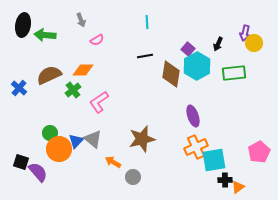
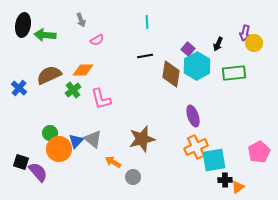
pink L-shape: moved 2 px right, 3 px up; rotated 70 degrees counterclockwise
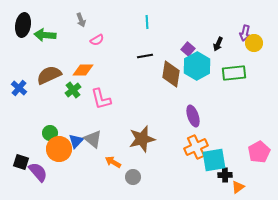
black cross: moved 5 px up
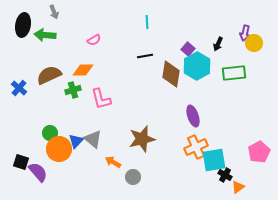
gray arrow: moved 27 px left, 8 px up
pink semicircle: moved 3 px left
green cross: rotated 21 degrees clockwise
black cross: rotated 32 degrees clockwise
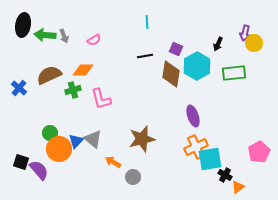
gray arrow: moved 10 px right, 24 px down
purple square: moved 12 px left; rotated 16 degrees counterclockwise
cyan square: moved 4 px left, 1 px up
purple semicircle: moved 1 px right, 2 px up
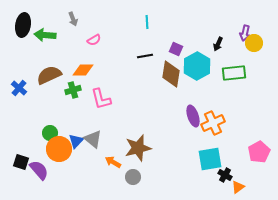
gray arrow: moved 9 px right, 17 px up
brown star: moved 4 px left, 9 px down
orange cross: moved 17 px right, 24 px up
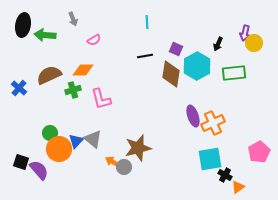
gray circle: moved 9 px left, 10 px up
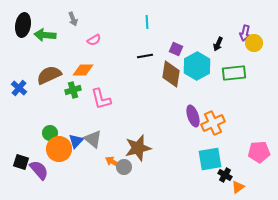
pink pentagon: rotated 25 degrees clockwise
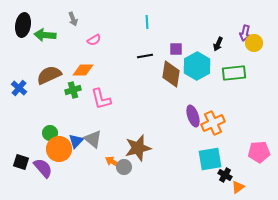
purple square: rotated 24 degrees counterclockwise
purple semicircle: moved 4 px right, 2 px up
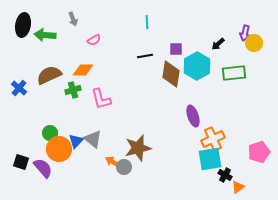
black arrow: rotated 24 degrees clockwise
orange cross: moved 16 px down
pink pentagon: rotated 15 degrees counterclockwise
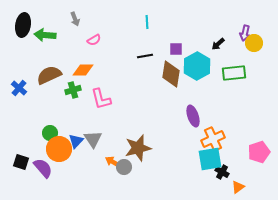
gray arrow: moved 2 px right
gray triangle: rotated 18 degrees clockwise
black cross: moved 3 px left, 3 px up
